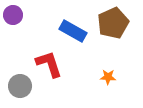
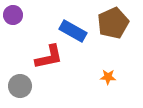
red L-shape: moved 7 px up; rotated 96 degrees clockwise
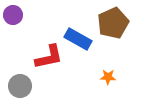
blue rectangle: moved 5 px right, 8 px down
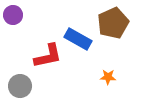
red L-shape: moved 1 px left, 1 px up
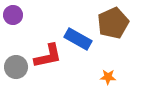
gray circle: moved 4 px left, 19 px up
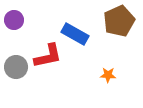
purple circle: moved 1 px right, 5 px down
brown pentagon: moved 6 px right, 2 px up
blue rectangle: moved 3 px left, 5 px up
orange star: moved 2 px up
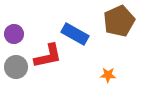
purple circle: moved 14 px down
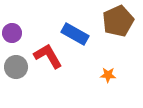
brown pentagon: moved 1 px left
purple circle: moved 2 px left, 1 px up
red L-shape: rotated 108 degrees counterclockwise
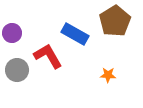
brown pentagon: moved 3 px left; rotated 8 degrees counterclockwise
gray circle: moved 1 px right, 3 px down
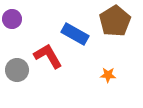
purple circle: moved 14 px up
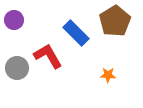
purple circle: moved 2 px right, 1 px down
blue rectangle: moved 1 px right, 1 px up; rotated 16 degrees clockwise
gray circle: moved 2 px up
